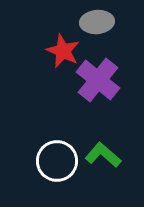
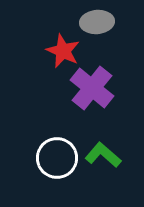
purple cross: moved 6 px left, 8 px down
white circle: moved 3 px up
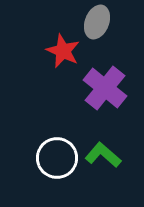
gray ellipse: rotated 64 degrees counterclockwise
purple cross: moved 13 px right
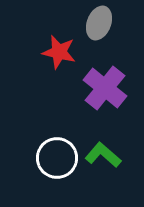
gray ellipse: moved 2 px right, 1 px down
red star: moved 4 px left, 1 px down; rotated 12 degrees counterclockwise
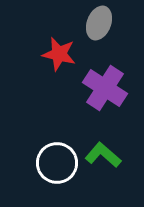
red star: moved 2 px down
purple cross: rotated 6 degrees counterclockwise
white circle: moved 5 px down
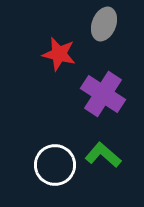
gray ellipse: moved 5 px right, 1 px down
purple cross: moved 2 px left, 6 px down
white circle: moved 2 px left, 2 px down
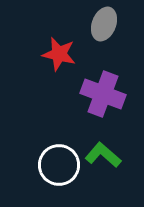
purple cross: rotated 12 degrees counterclockwise
white circle: moved 4 px right
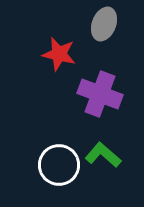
purple cross: moved 3 px left
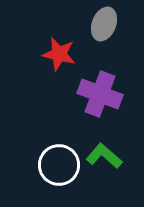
green L-shape: moved 1 px right, 1 px down
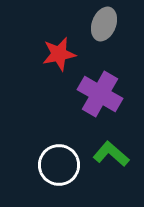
red star: rotated 24 degrees counterclockwise
purple cross: rotated 9 degrees clockwise
green L-shape: moved 7 px right, 2 px up
